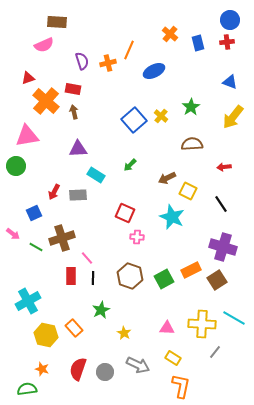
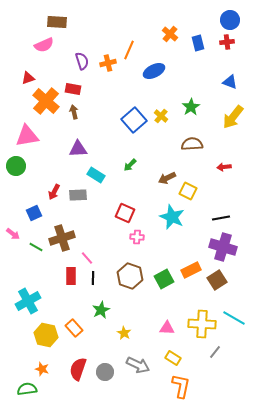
black line at (221, 204): moved 14 px down; rotated 66 degrees counterclockwise
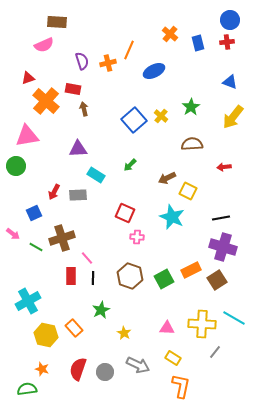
brown arrow at (74, 112): moved 10 px right, 3 px up
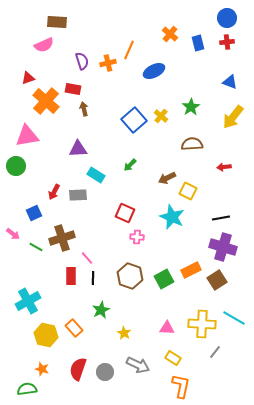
blue circle at (230, 20): moved 3 px left, 2 px up
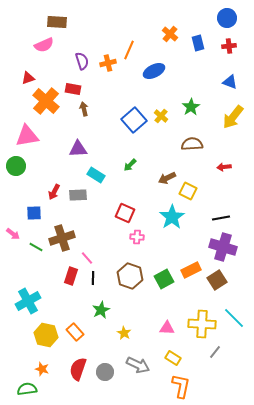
red cross at (227, 42): moved 2 px right, 4 px down
blue square at (34, 213): rotated 21 degrees clockwise
cyan star at (172, 217): rotated 15 degrees clockwise
red rectangle at (71, 276): rotated 18 degrees clockwise
cyan line at (234, 318): rotated 15 degrees clockwise
orange rectangle at (74, 328): moved 1 px right, 4 px down
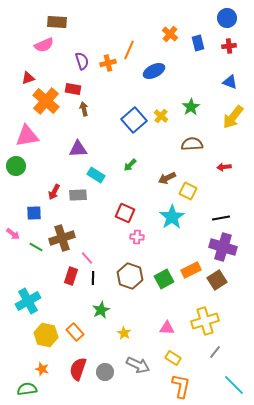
cyan line at (234, 318): moved 67 px down
yellow cross at (202, 324): moved 3 px right, 3 px up; rotated 20 degrees counterclockwise
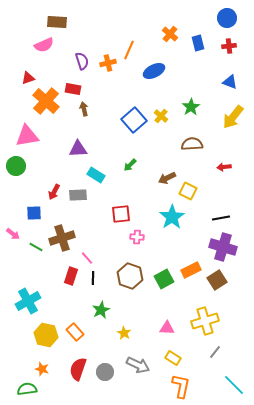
red square at (125, 213): moved 4 px left, 1 px down; rotated 30 degrees counterclockwise
